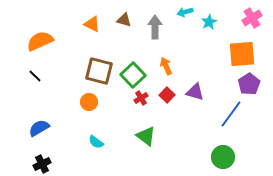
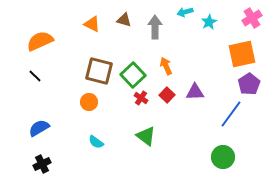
orange square: rotated 8 degrees counterclockwise
purple triangle: rotated 18 degrees counterclockwise
red cross: rotated 24 degrees counterclockwise
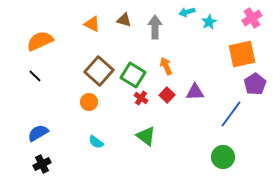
cyan arrow: moved 2 px right
brown square: rotated 28 degrees clockwise
green square: rotated 15 degrees counterclockwise
purple pentagon: moved 6 px right
blue semicircle: moved 1 px left, 5 px down
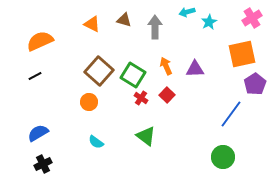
black line: rotated 72 degrees counterclockwise
purple triangle: moved 23 px up
black cross: moved 1 px right
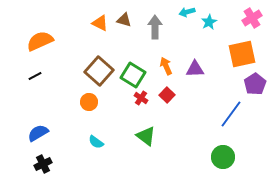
orange triangle: moved 8 px right, 1 px up
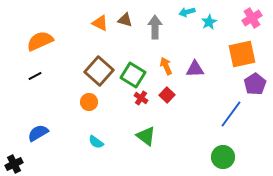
brown triangle: moved 1 px right
black cross: moved 29 px left
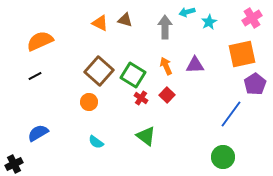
gray arrow: moved 10 px right
purple triangle: moved 4 px up
